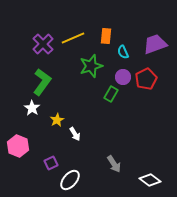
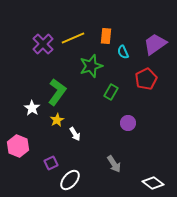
purple trapezoid: rotated 15 degrees counterclockwise
purple circle: moved 5 px right, 46 px down
green L-shape: moved 15 px right, 10 px down
green rectangle: moved 2 px up
white diamond: moved 3 px right, 3 px down
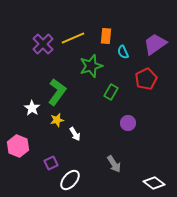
yellow star: rotated 16 degrees clockwise
white diamond: moved 1 px right
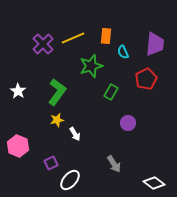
purple trapezoid: rotated 130 degrees clockwise
white star: moved 14 px left, 17 px up
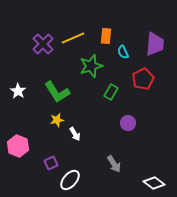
red pentagon: moved 3 px left
green L-shape: rotated 112 degrees clockwise
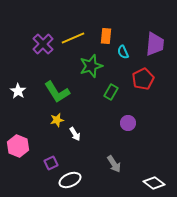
white ellipse: rotated 25 degrees clockwise
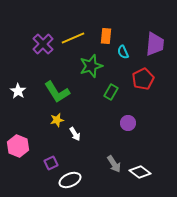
white diamond: moved 14 px left, 11 px up
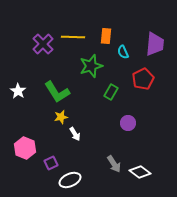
yellow line: moved 1 px up; rotated 25 degrees clockwise
yellow star: moved 4 px right, 3 px up
pink hexagon: moved 7 px right, 2 px down
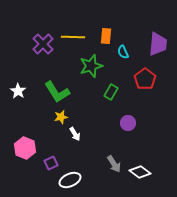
purple trapezoid: moved 3 px right
red pentagon: moved 2 px right; rotated 10 degrees counterclockwise
